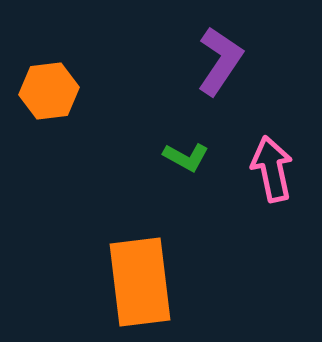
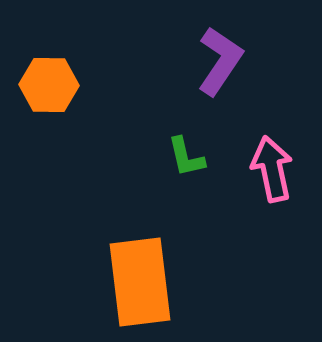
orange hexagon: moved 6 px up; rotated 8 degrees clockwise
green L-shape: rotated 48 degrees clockwise
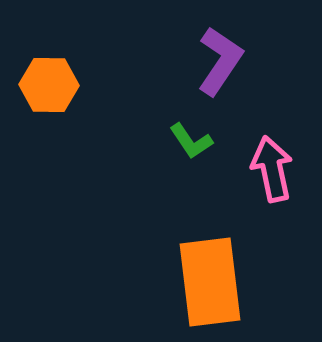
green L-shape: moved 5 px right, 16 px up; rotated 21 degrees counterclockwise
orange rectangle: moved 70 px right
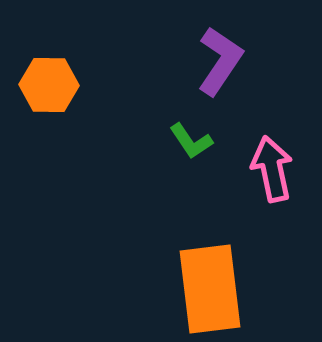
orange rectangle: moved 7 px down
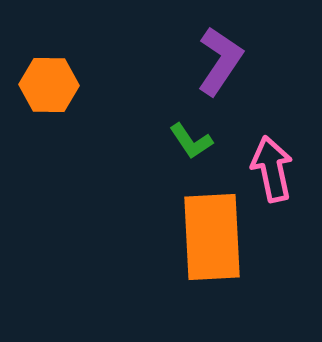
orange rectangle: moved 2 px right, 52 px up; rotated 4 degrees clockwise
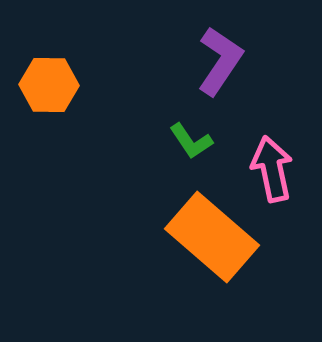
orange rectangle: rotated 46 degrees counterclockwise
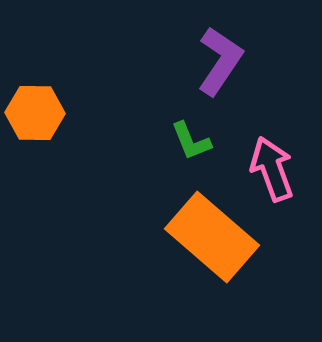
orange hexagon: moved 14 px left, 28 px down
green L-shape: rotated 12 degrees clockwise
pink arrow: rotated 8 degrees counterclockwise
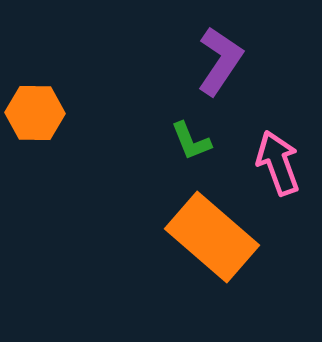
pink arrow: moved 6 px right, 6 px up
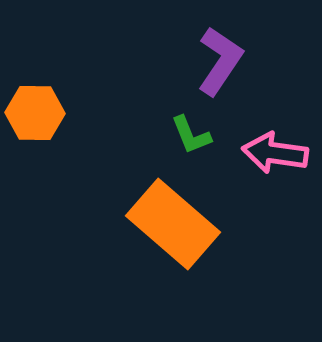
green L-shape: moved 6 px up
pink arrow: moved 3 px left, 10 px up; rotated 62 degrees counterclockwise
orange rectangle: moved 39 px left, 13 px up
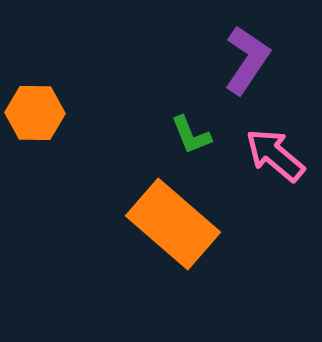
purple L-shape: moved 27 px right, 1 px up
pink arrow: moved 2 px down; rotated 32 degrees clockwise
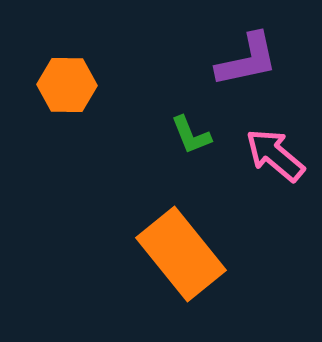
purple L-shape: rotated 44 degrees clockwise
orange hexagon: moved 32 px right, 28 px up
orange rectangle: moved 8 px right, 30 px down; rotated 10 degrees clockwise
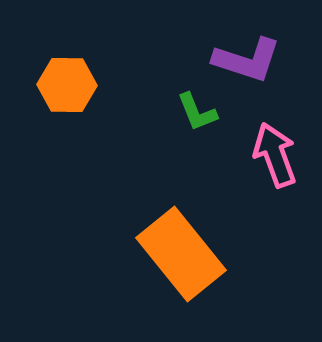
purple L-shape: rotated 30 degrees clockwise
green L-shape: moved 6 px right, 23 px up
pink arrow: rotated 30 degrees clockwise
